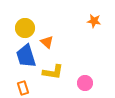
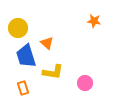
yellow circle: moved 7 px left
orange triangle: moved 1 px down
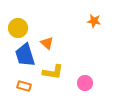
blue trapezoid: moved 1 px left, 1 px up
orange rectangle: moved 1 px right, 2 px up; rotated 56 degrees counterclockwise
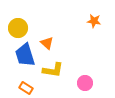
yellow L-shape: moved 2 px up
orange rectangle: moved 2 px right, 2 px down; rotated 16 degrees clockwise
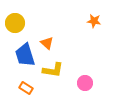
yellow circle: moved 3 px left, 5 px up
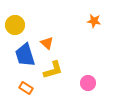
yellow circle: moved 2 px down
yellow L-shape: rotated 25 degrees counterclockwise
pink circle: moved 3 px right
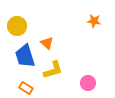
yellow circle: moved 2 px right, 1 px down
blue trapezoid: moved 1 px down
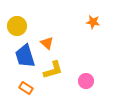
orange star: moved 1 px left, 1 px down
pink circle: moved 2 px left, 2 px up
